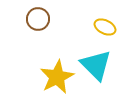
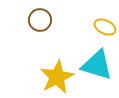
brown circle: moved 2 px right, 1 px down
cyan triangle: moved 1 px right; rotated 28 degrees counterclockwise
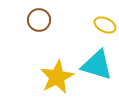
brown circle: moved 1 px left
yellow ellipse: moved 2 px up
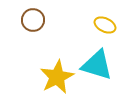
brown circle: moved 6 px left
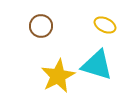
brown circle: moved 8 px right, 6 px down
yellow star: moved 1 px right, 1 px up
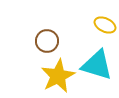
brown circle: moved 6 px right, 15 px down
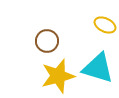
cyan triangle: moved 1 px right, 3 px down
yellow star: rotated 12 degrees clockwise
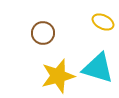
yellow ellipse: moved 2 px left, 3 px up
brown circle: moved 4 px left, 8 px up
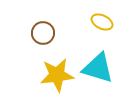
yellow ellipse: moved 1 px left
yellow star: moved 1 px left, 1 px up; rotated 8 degrees clockwise
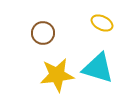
yellow ellipse: moved 1 px down
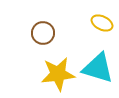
yellow star: moved 1 px right, 1 px up
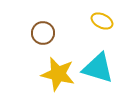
yellow ellipse: moved 2 px up
yellow star: rotated 20 degrees clockwise
